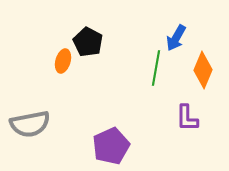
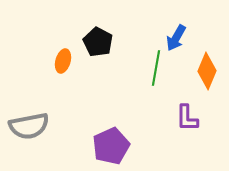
black pentagon: moved 10 px right
orange diamond: moved 4 px right, 1 px down
gray semicircle: moved 1 px left, 2 px down
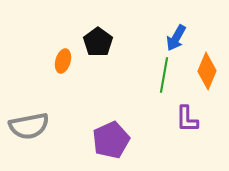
black pentagon: rotated 8 degrees clockwise
green line: moved 8 px right, 7 px down
purple L-shape: moved 1 px down
purple pentagon: moved 6 px up
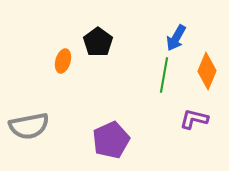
purple L-shape: moved 7 px right; rotated 104 degrees clockwise
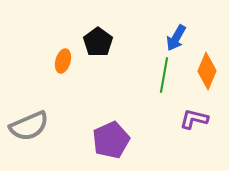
gray semicircle: rotated 12 degrees counterclockwise
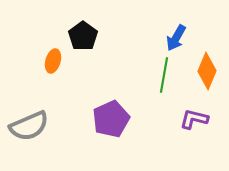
black pentagon: moved 15 px left, 6 px up
orange ellipse: moved 10 px left
purple pentagon: moved 21 px up
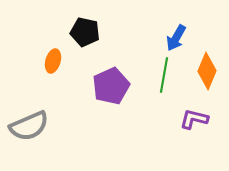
black pentagon: moved 2 px right, 4 px up; rotated 24 degrees counterclockwise
purple pentagon: moved 33 px up
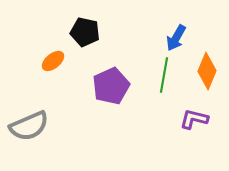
orange ellipse: rotated 35 degrees clockwise
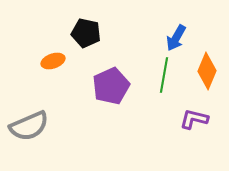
black pentagon: moved 1 px right, 1 px down
orange ellipse: rotated 20 degrees clockwise
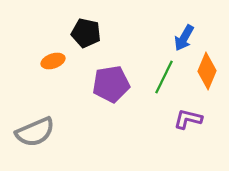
blue arrow: moved 8 px right
green line: moved 2 px down; rotated 16 degrees clockwise
purple pentagon: moved 2 px up; rotated 15 degrees clockwise
purple L-shape: moved 6 px left
gray semicircle: moved 6 px right, 6 px down
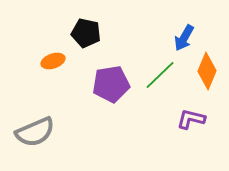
green line: moved 4 px left, 2 px up; rotated 20 degrees clockwise
purple L-shape: moved 3 px right
